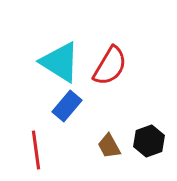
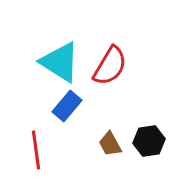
black hexagon: rotated 12 degrees clockwise
brown trapezoid: moved 1 px right, 2 px up
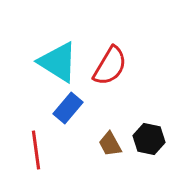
cyan triangle: moved 2 px left
blue rectangle: moved 1 px right, 2 px down
black hexagon: moved 2 px up; rotated 20 degrees clockwise
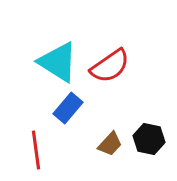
red semicircle: rotated 24 degrees clockwise
brown trapezoid: rotated 108 degrees counterclockwise
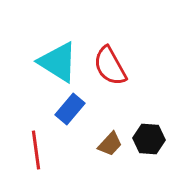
red semicircle: rotated 96 degrees clockwise
blue rectangle: moved 2 px right, 1 px down
black hexagon: rotated 8 degrees counterclockwise
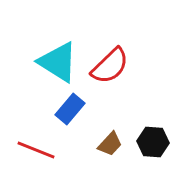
red semicircle: rotated 105 degrees counterclockwise
black hexagon: moved 4 px right, 3 px down
red line: rotated 60 degrees counterclockwise
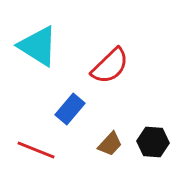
cyan triangle: moved 20 px left, 16 px up
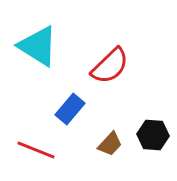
black hexagon: moved 7 px up
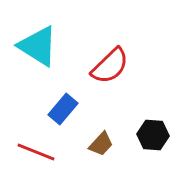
blue rectangle: moved 7 px left
brown trapezoid: moved 9 px left
red line: moved 2 px down
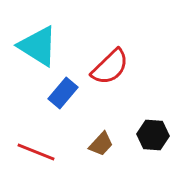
red semicircle: moved 1 px down
blue rectangle: moved 16 px up
